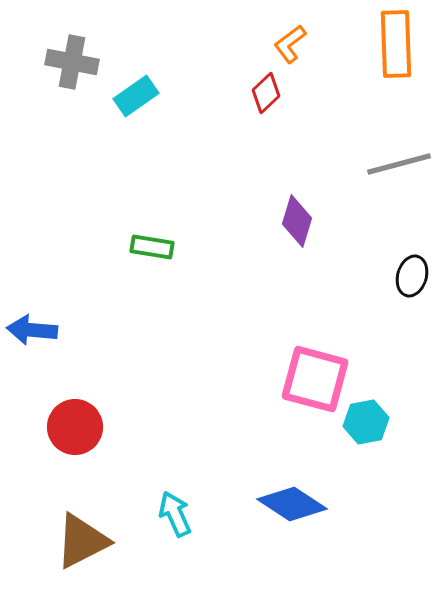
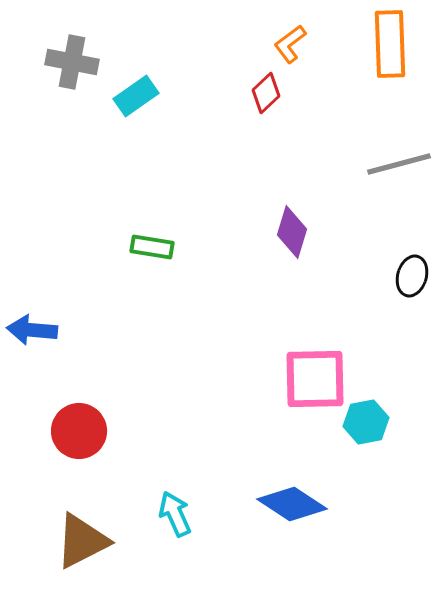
orange rectangle: moved 6 px left
purple diamond: moved 5 px left, 11 px down
pink square: rotated 16 degrees counterclockwise
red circle: moved 4 px right, 4 px down
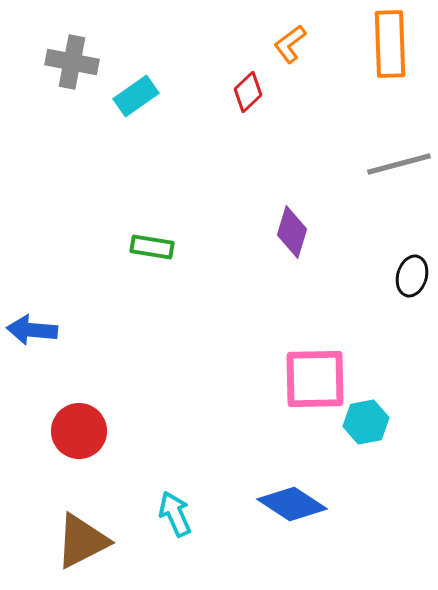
red diamond: moved 18 px left, 1 px up
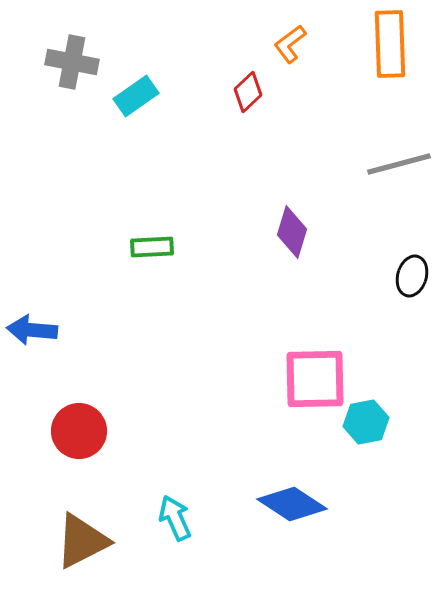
green rectangle: rotated 12 degrees counterclockwise
cyan arrow: moved 4 px down
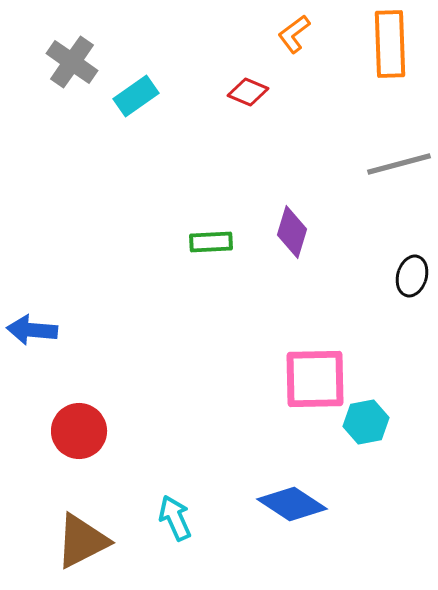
orange L-shape: moved 4 px right, 10 px up
gray cross: rotated 24 degrees clockwise
red diamond: rotated 66 degrees clockwise
green rectangle: moved 59 px right, 5 px up
